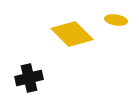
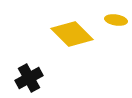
black cross: rotated 16 degrees counterclockwise
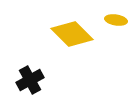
black cross: moved 1 px right, 2 px down
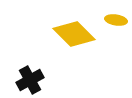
yellow diamond: moved 2 px right
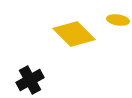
yellow ellipse: moved 2 px right
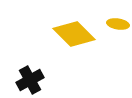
yellow ellipse: moved 4 px down
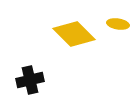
black cross: rotated 16 degrees clockwise
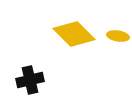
yellow ellipse: moved 12 px down
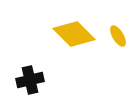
yellow ellipse: rotated 50 degrees clockwise
